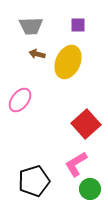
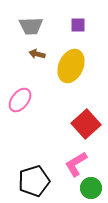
yellow ellipse: moved 3 px right, 4 px down
green circle: moved 1 px right, 1 px up
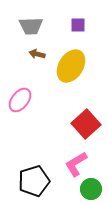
yellow ellipse: rotated 8 degrees clockwise
green circle: moved 1 px down
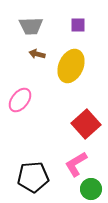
yellow ellipse: rotated 8 degrees counterclockwise
black pentagon: moved 1 px left, 4 px up; rotated 12 degrees clockwise
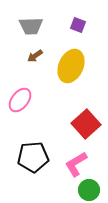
purple square: rotated 21 degrees clockwise
brown arrow: moved 2 px left, 2 px down; rotated 49 degrees counterclockwise
black pentagon: moved 20 px up
green circle: moved 2 px left, 1 px down
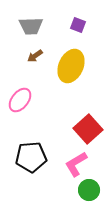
red square: moved 2 px right, 5 px down
black pentagon: moved 2 px left
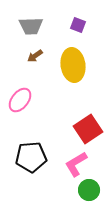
yellow ellipse: moved 2 px right, 1 px up; rotated 32 degrees counterclockwise
red square: rotated 8 degrees clockwise
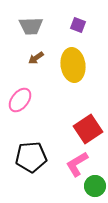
brown arrow: moved 1 px right, 2 px down
pink L-shape: moved 1 px right
green circle: moved 6 px right, 4 px up
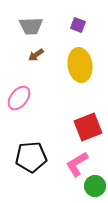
brown arrow: moved 3 px up
yellow ellipse: moved 7 px right
pink ellipse: moved 1 px left, 2 px up
red square: moved 2 px up; rotated 12 degrees clockwise
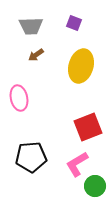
purple square: moved 4 px left, 2 px up
yellow ellipse: moved 1 px right, 1 px down; rotated 24 degrees clockwise
pink ellipse: rotated 50 degrees counterclockwise
